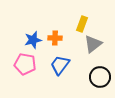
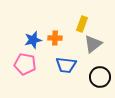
blue trapezoid: moved 6 px right; rotated 120 degrees counterclockwise
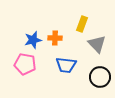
gray triangle: moved 4 px right; rotated 36 degrees counterclockwise
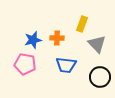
orange cross: moved 2 px right
